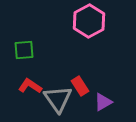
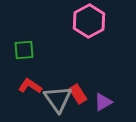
red rectangle: moved 2 px left, 8 px down
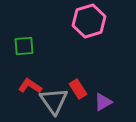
pink hexagon: rotated 12 degrees clockwise
green square: moved 4 px up
red rectangle: moved 5 px up
gray triangle: moved 4 px left, 2 px down
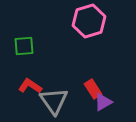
red rectangle: moved 15 px right
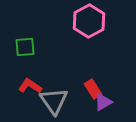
pink hexagon: rotated 12 degrees counterclockwise
green square: moved 1 px right, 1 px down
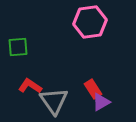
pink hexagon: moved 1 px right, 1 px down; rotated 20 degrees clockwise
green square: moved 7 px left
purple triangle: moved 2 px left
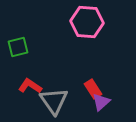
pink hexagon: moved 3 px left; rotated 12 degrees clockwise
green square: rotated 10 degrees counterclockwise
purple triangle: rotated 12 degrees counterclockwise
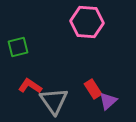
purple triangle: moved 7 px right, 1 px up
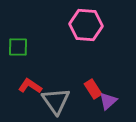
pink hexagon: moved 1 px left, 3 px down
green square: rotated 15 degrees clockwise
gray triangle: moved 2 px right
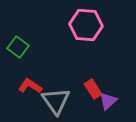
green square: rotated 35 degrees clockwise
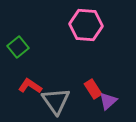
green square: rotated 15 degrees clockwise
